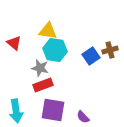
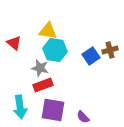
cyan arrow: moved 4 px right, 4 px up
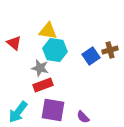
cyan arrow: moved 2 px left, 5 px down; rotated 45 degrees clockwise
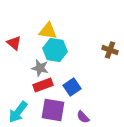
brown cross: rotated 35 degrees clockwise
blue square: moved 19 px left, 31 px down
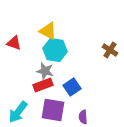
yellow triangle: rotated 18 degrees clockwise
red triangle: rotated 21 degrees counterclockwise
brown cross: rotated 14 degrees clockwise
gray star: moved 5 px right, 3 px down
purple semicircle: rotated 40 degrees clockwise
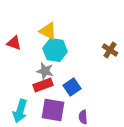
cyan arrow: moved 2 px right, 1 px up; rotated 20 degrees counterclockwise
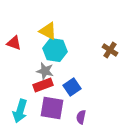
purple square: moved 1 px left, 2 px up
purple semicircle: moved 2 px left; rotated 16 degrees clockwise
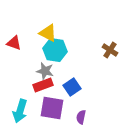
yellow triangle: moved 2 px down
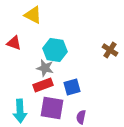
yellow triangle: moved 15 px left, 18 px up
gray star: moved 3 px up
blue square: rotated 18 degrees clockwise
cyan arrow: rotated 20 degrees counterclockwise
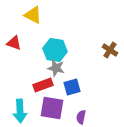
gray star: moved 11 px right
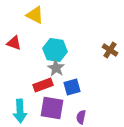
yellow triangle: moved 2 px right
gray star: rotated 18 degrees clockwise
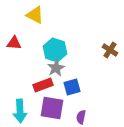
red triangle: rotated 14 degrees counterclockwise
cyan hexagon: rotated 10 degrees clockwise
gray star: rotated 12 degrees clockwise
